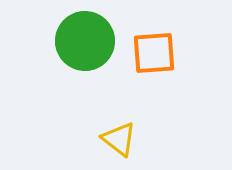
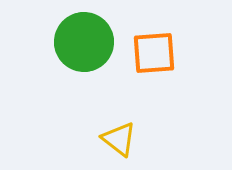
green circle: moved 1 px left, 1 px down
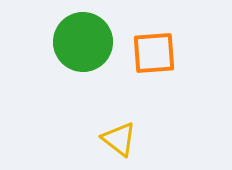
green circle: moved 1 px left
